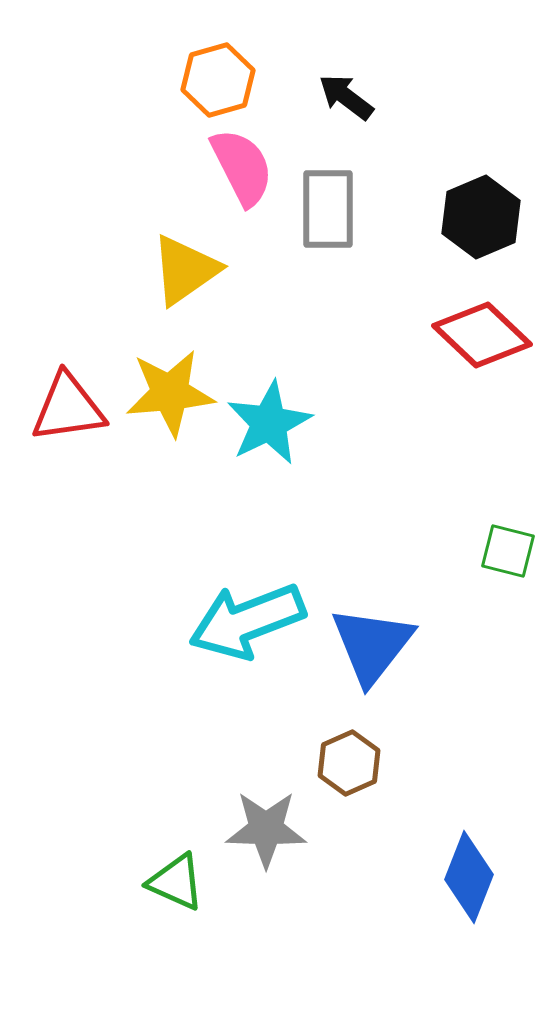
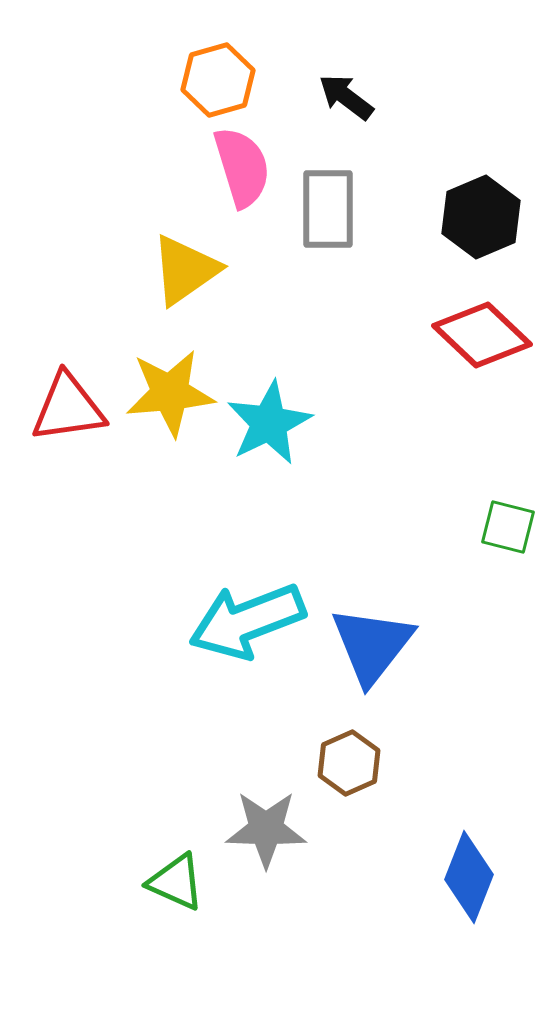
pink semicircle: rotated 10 degrees clockwise
green square: moved 24 px up
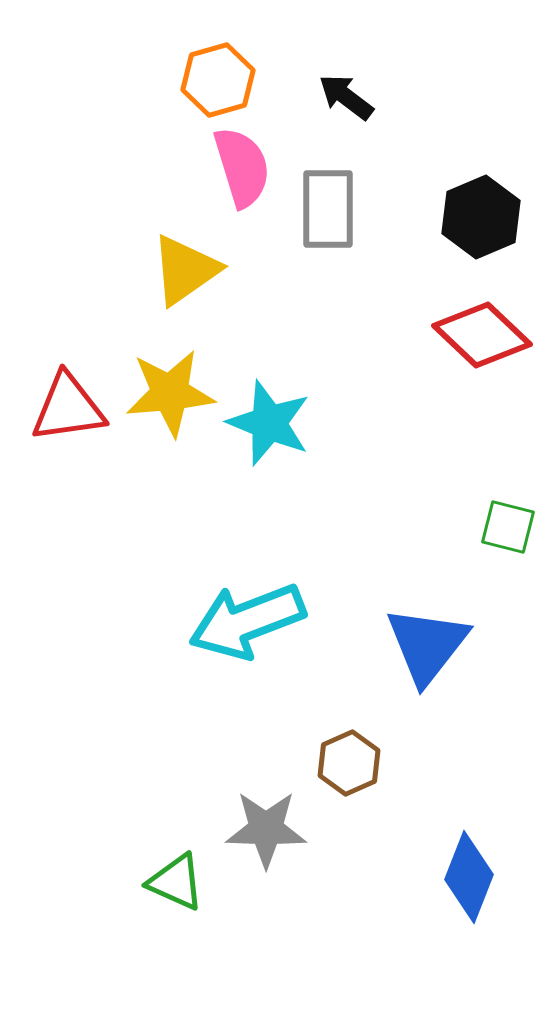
cyan star: rotated 24 degrees counterclockwise
blue triangle: moved 55 px right
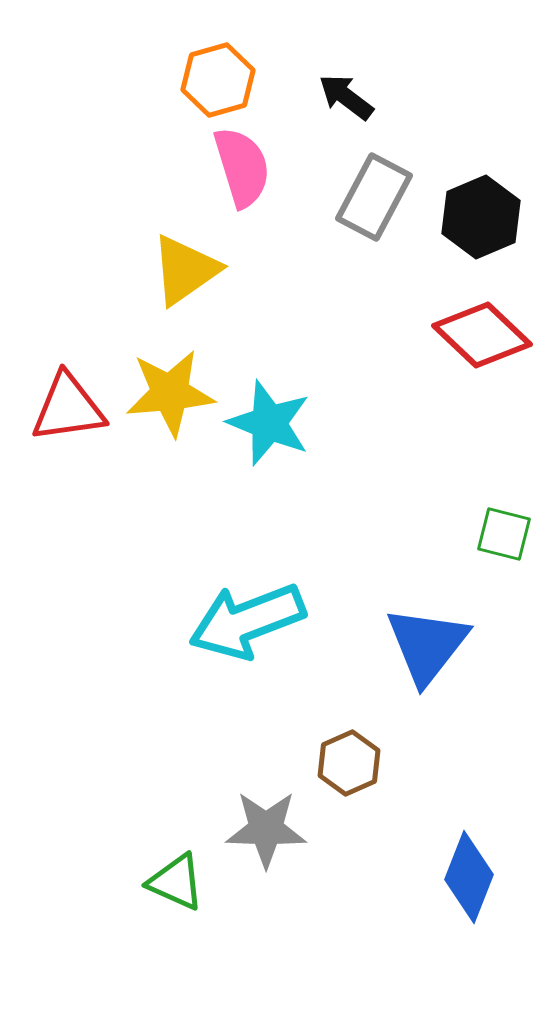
gray rectangle: moved 46 px right, 12 px up; rotated 28 degrees clockwise
green square: moved 4 px left, 7 px down
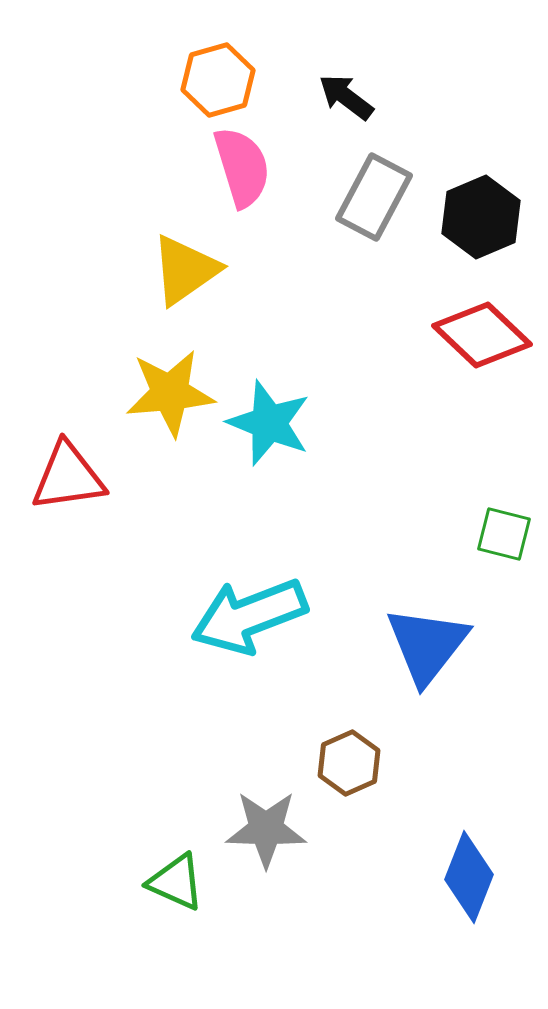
red triangle: moved 69 px down
cyan arrow: moved 2 px right, 5 px up
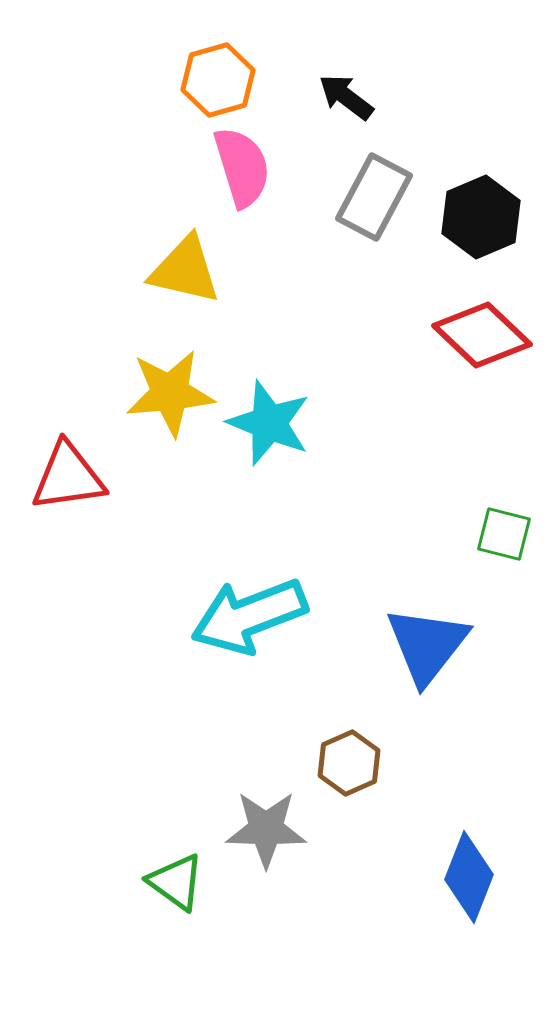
yellow triangle: rotated 48 degrees clockwise
green triangle: rotated 12 degrees clockwise
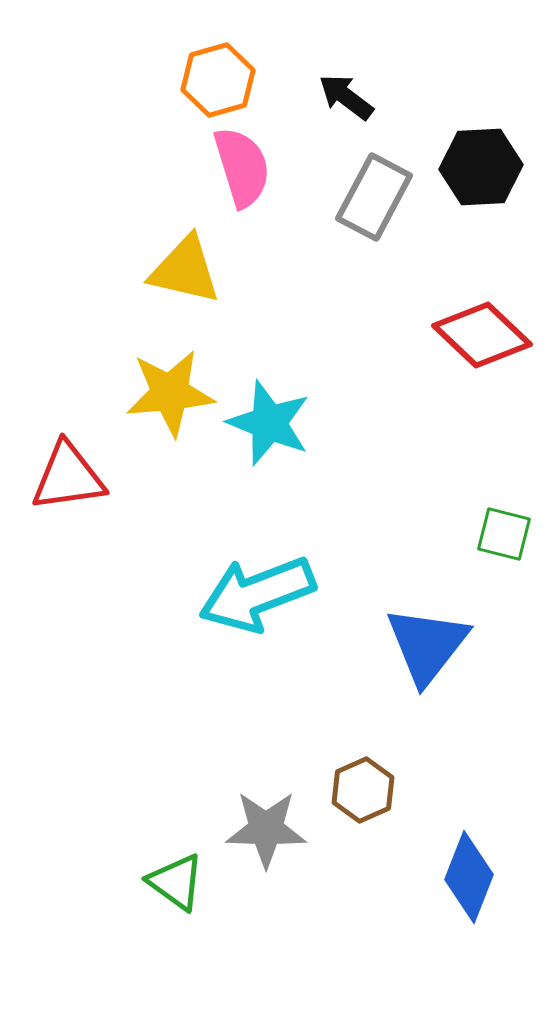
black hexagon: moved 50 px up; rotated 20 degrees clockwise
cyan arrow: moved 8 px right, 22 px up
brown hexagon: moved 14 px right, 27 px down
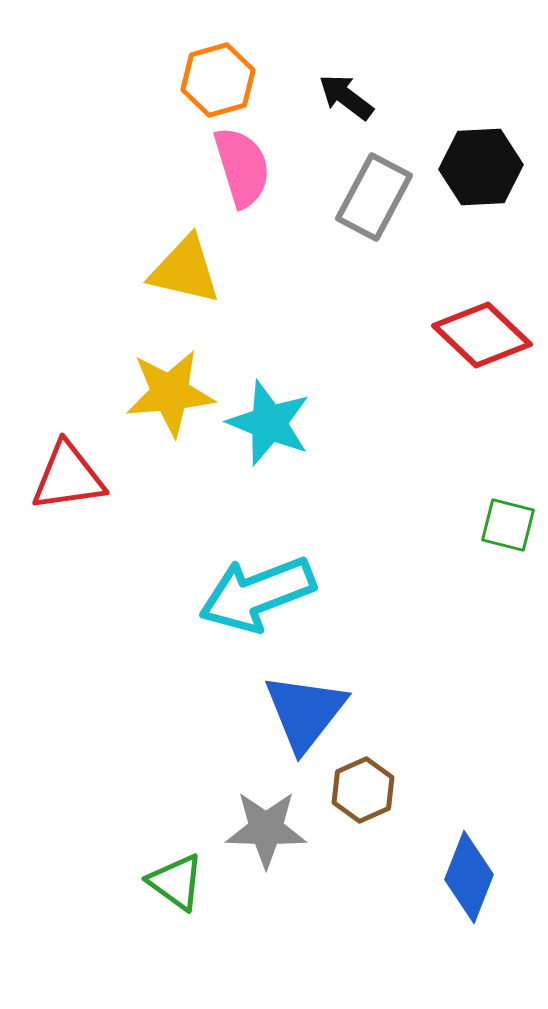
green square: moved 4 px right, 9 px up
blue triangle: moved 122 px left, 67 px down
